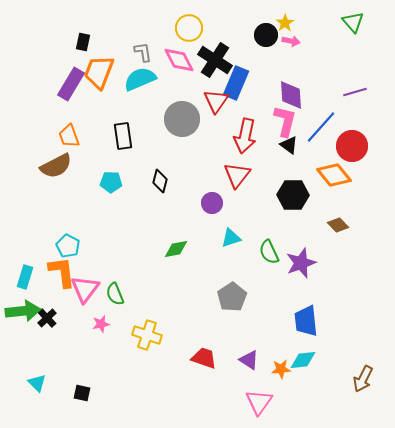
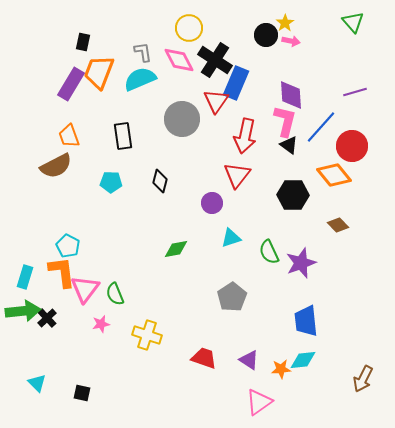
pink triangle at (259, 402): rotated 20 degrees clockwise
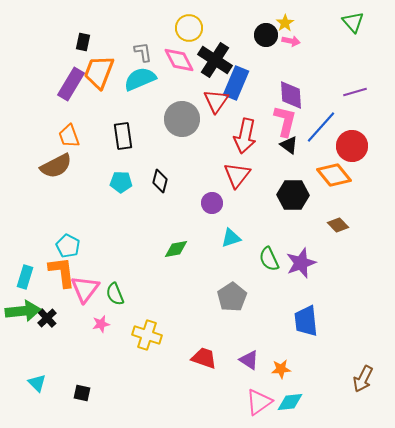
cyan pentagon at (111, 182): moved 10 px right
green semicircle at (269, 252): moved 7 px down
cyan diamond at (303, 360): moved 13 px left, 42 px down
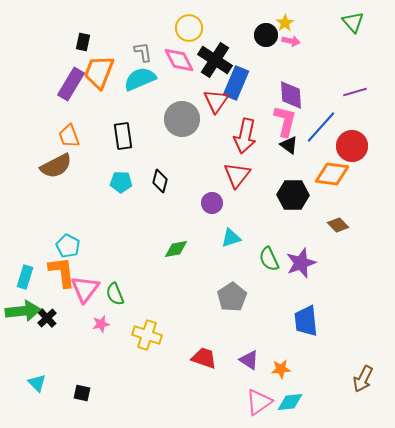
orange diamond at (334, 175): moved 2 px left, 1 px up; rotated 44 degrees counterclockwise
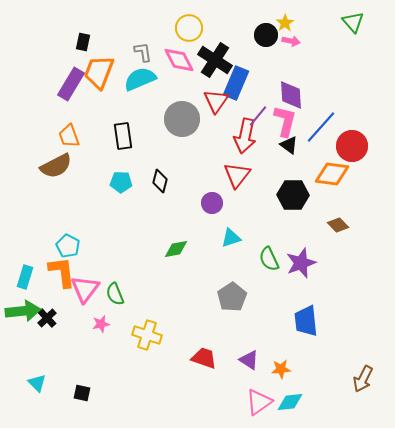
purple line at (355, 92): moved 97 px left, 24 px down; rotated 35 degrees counterclockwise
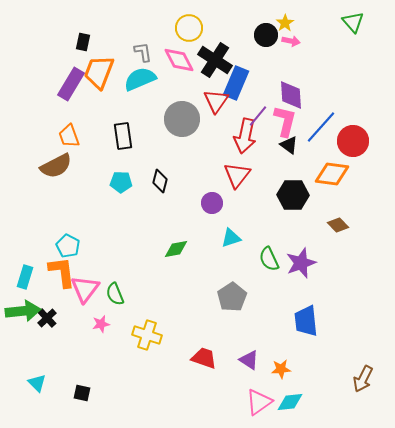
red circle at (352, 146): moved 1 px right, 5 px up
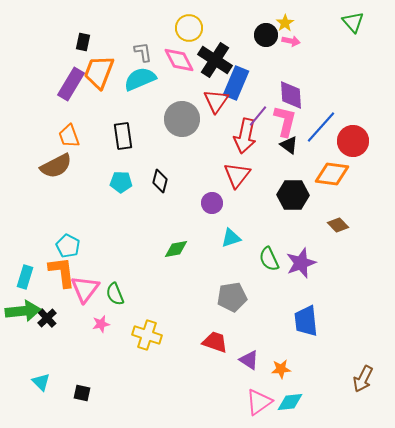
gray pentagon at (232, 297): rotated 24 degrees clockwise
red trapezoid at (204, 358): moved 11 px right, 16 px up
cyan triangle at (37, 383): moved 4 px right, 1 px up
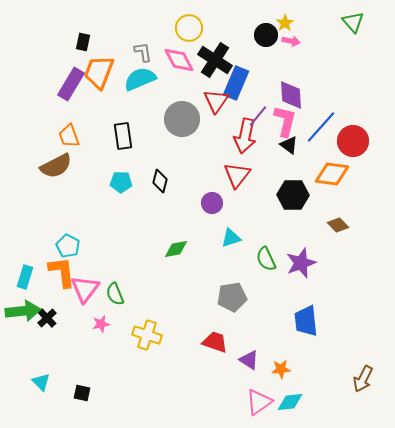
green semicircle at (269, 259): moved 3 px left
